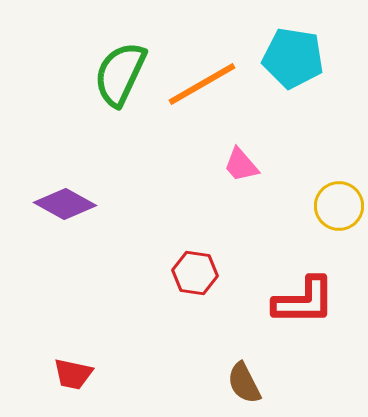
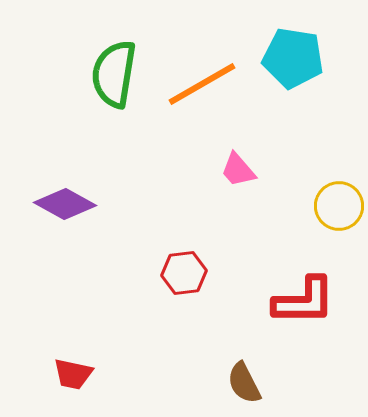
green semicircle: moved 6 px left; rotated 16 degrees counterclockwise
pink trapezoid: moved 3 px left, 5 px down
red hexagon: moved 11 px left; rotated 15 degrees counterclockwise
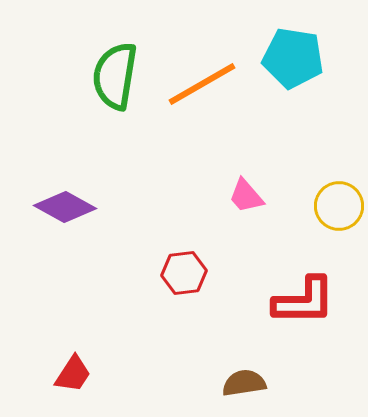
green semicircle: moved 1 px right, 2 px down
pink trapezoid: moved 8 px right, 26 px down
purple diamond: moved 3 px down
red trapezoid: rotated 69 degrees counterclockwise
brown semicircle: rotated 108 degrees clockwise
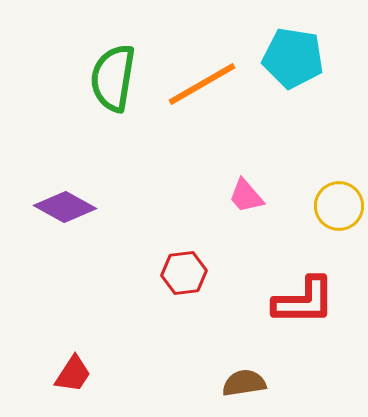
green semicircle: moved 2 px left, 2 px down
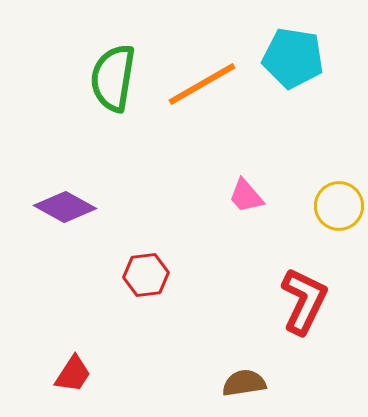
red hexagon: moved 38 px left, 2 px down
red L-shape: rotated 64 degrees counterclockwise
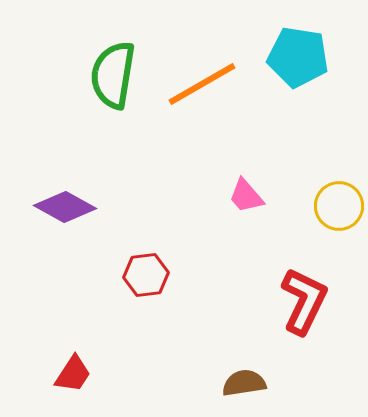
cyan pentagon: moved 5 px right, 1 px up
green semicircle: moved 3 px up
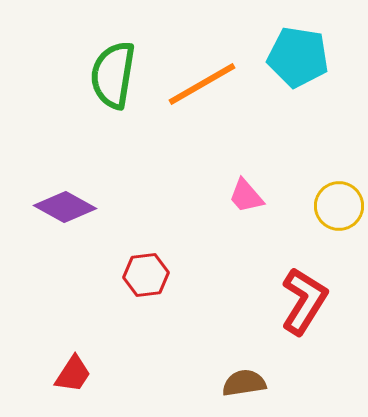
red L-shape: rotated 6 degrees clockwise
